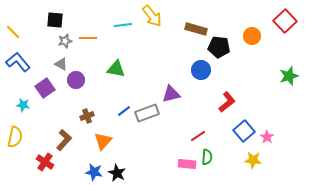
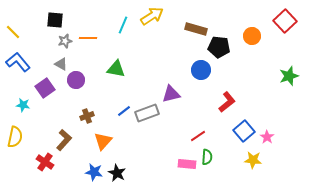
yellow arrow: rotated 85 degrees counterclockwise
cyan line: rotated 60 degrees counterclockwise
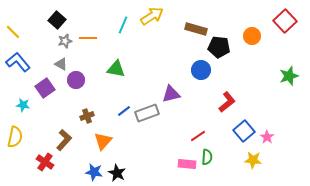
black square: moved 2 px right; rotated 36 degrees clockwise
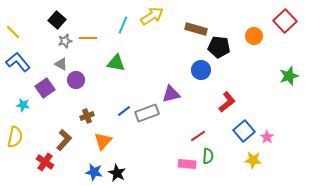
orange circle: moved 2 px right
green triangle: moved 6 px up
green semicircle: moved 1 px right, 1 px up
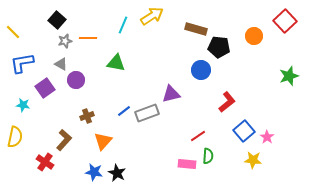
blue L-shape: moved 4 px right, 1 px down; rotated 60 degrees counterclockwise
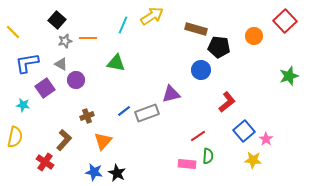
blue L-shape: moved 5 px right
pink star: moved 1 px left, 2 px down
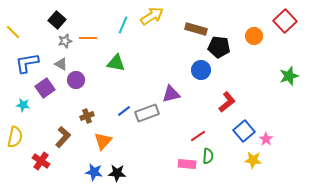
brown L-shape: moved 1 px left, 3 px up
red cross: moved 4 px left, 1 px up
black star: rotated 24 degrees counterclockwise
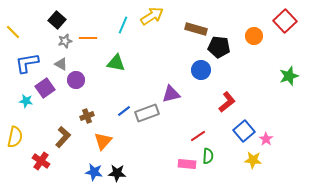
cyan star: moved 3 px right, 4 px up
